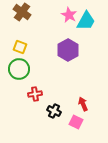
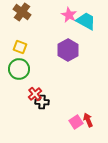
cyan trapezoid: rotated 90 degrees counterclockwise
red cross: rotated 32 degrees counterclockwise
red arrow: moved 5 px right, 16 px down
black cross: moved 12 px left, 9 px up; rotated 24 degrees counterclockwise
pink square: rotated 32 degrees clockwise
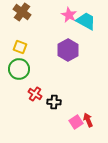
red cross: rotated 16 degrees counterclockwise
black cross: moved 12 px right
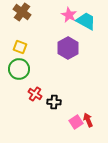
purple hexagon: moved 2 px up
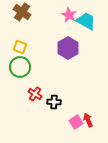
green circle: moved 1 px right, 2 px up
